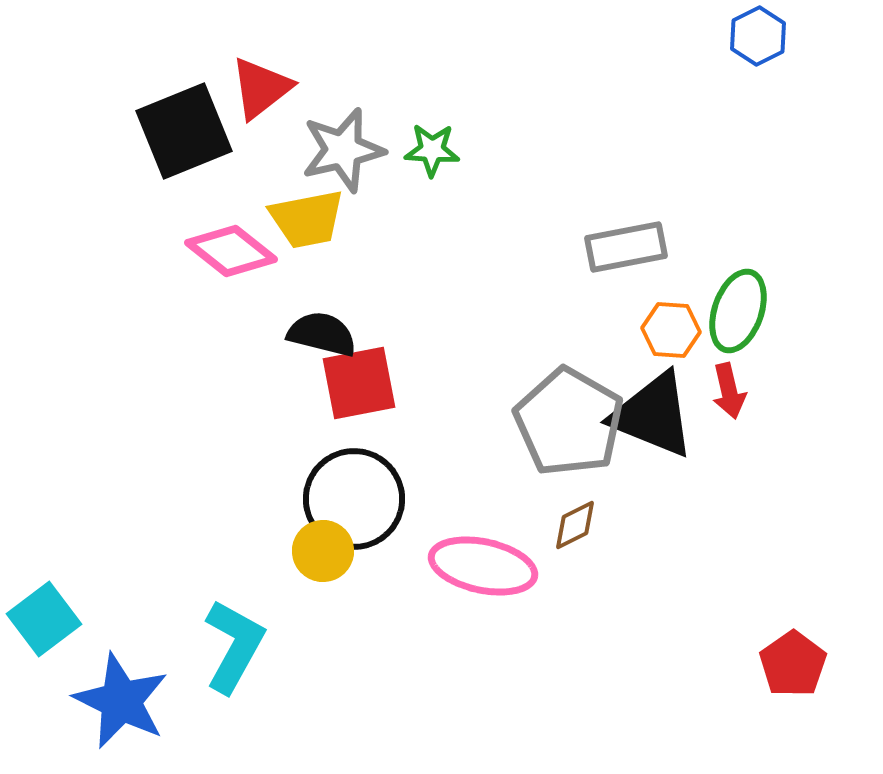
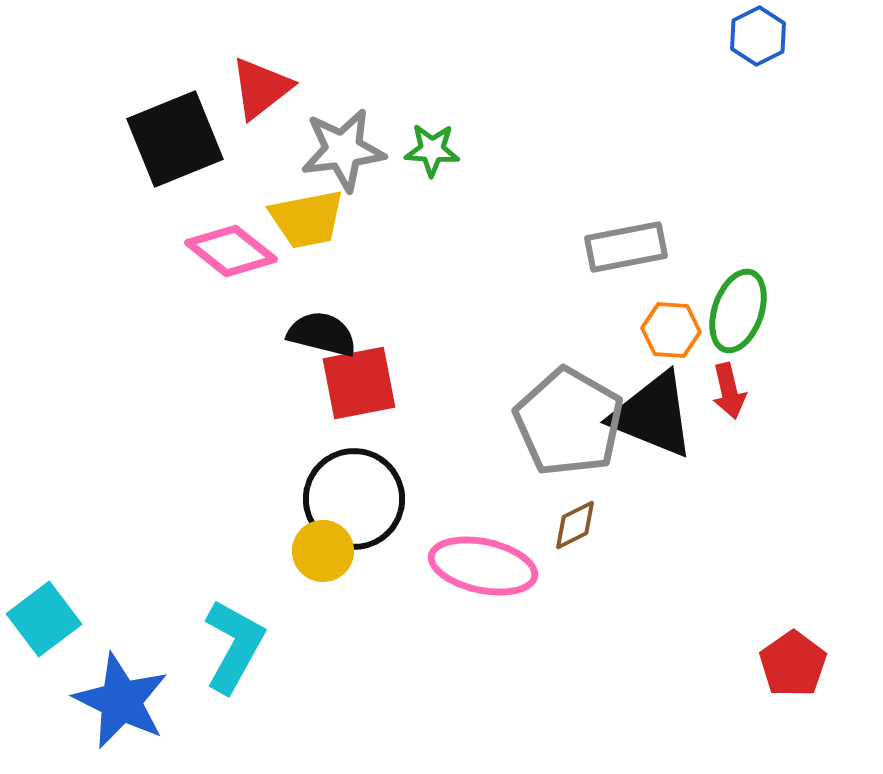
black square: moved 9 px left, 8 px down
gray star: rotated 6 degrees clockwise
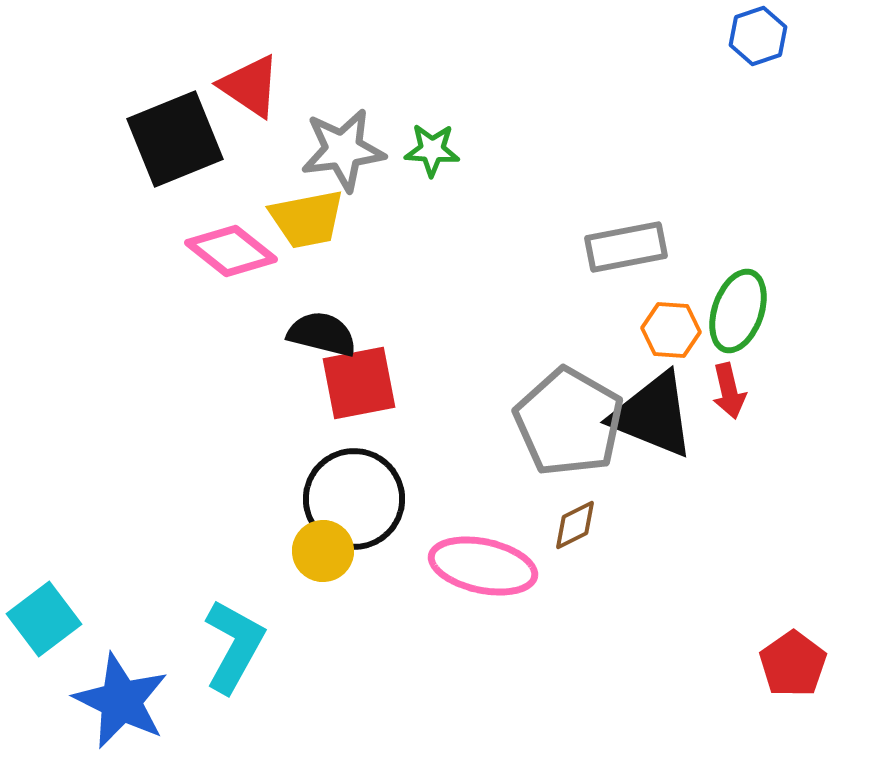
blue hexagon: rotated 8 degrees clockwise
red triangle: moved 11 px left, 2 px up; rotated 48 degrees counterclockwise
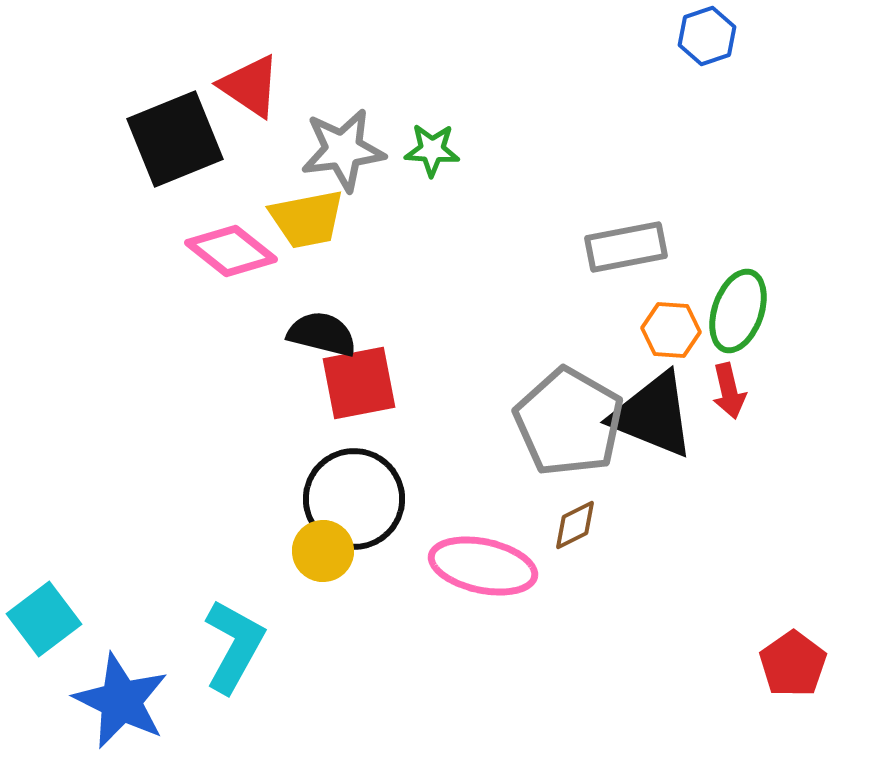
blue hexagon: moved 51 px left
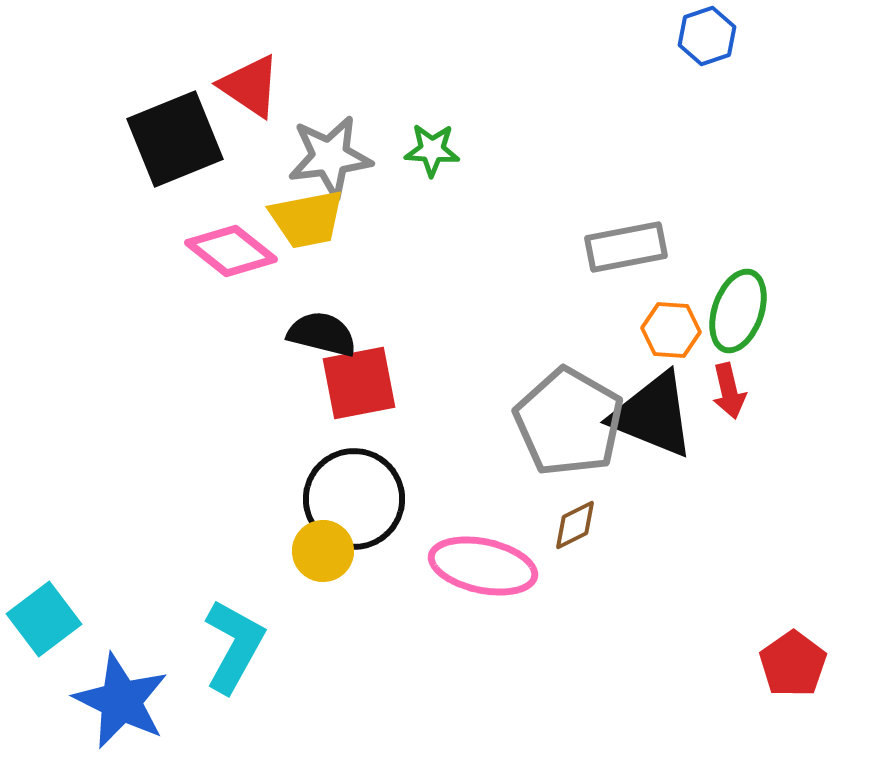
gray star: moved 13 px left, 7 px down
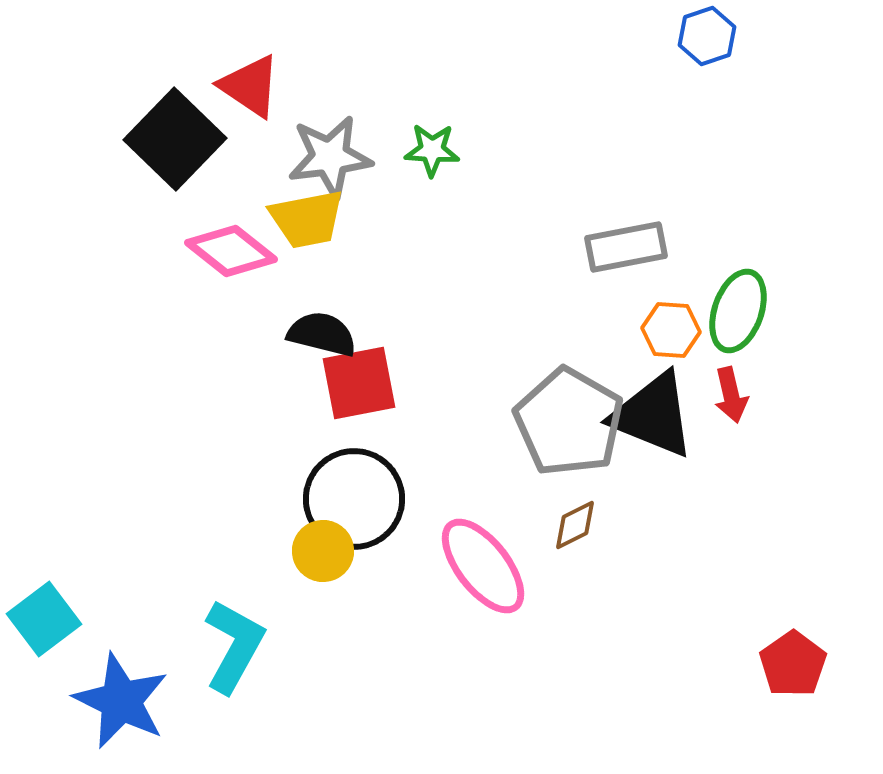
black square: rotated 24 degrees counterclockwise
red arrow: moved 2 px right, 4 px down
pink ellipse: rotated 40 degrees clockwise
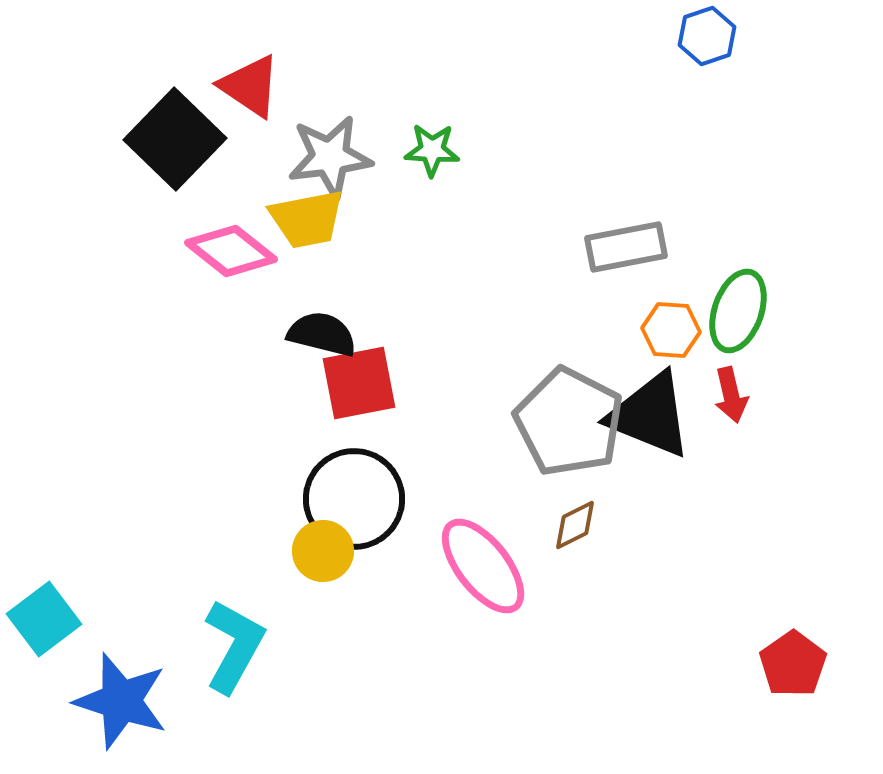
black triangle: moved 3 px left
gray pentagon: rotated 3 degrees counterclockwise
blue star: rotated 8 degrees counterclockwise
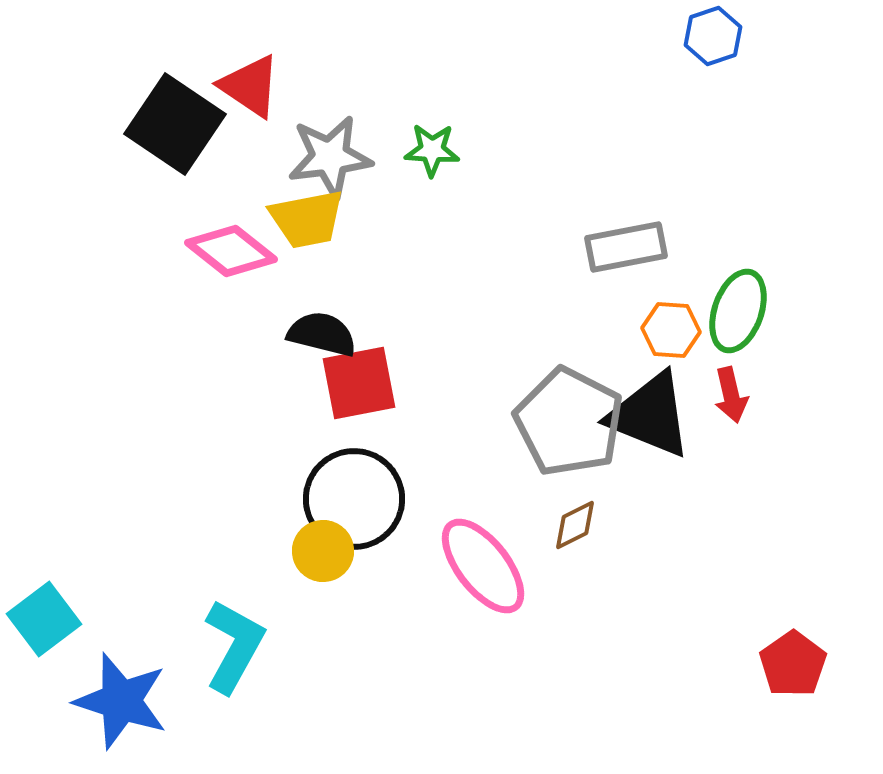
blue hexagon: moved 6 px right
black square: moved 15 px up; rotated 10 degrees counterclockwise
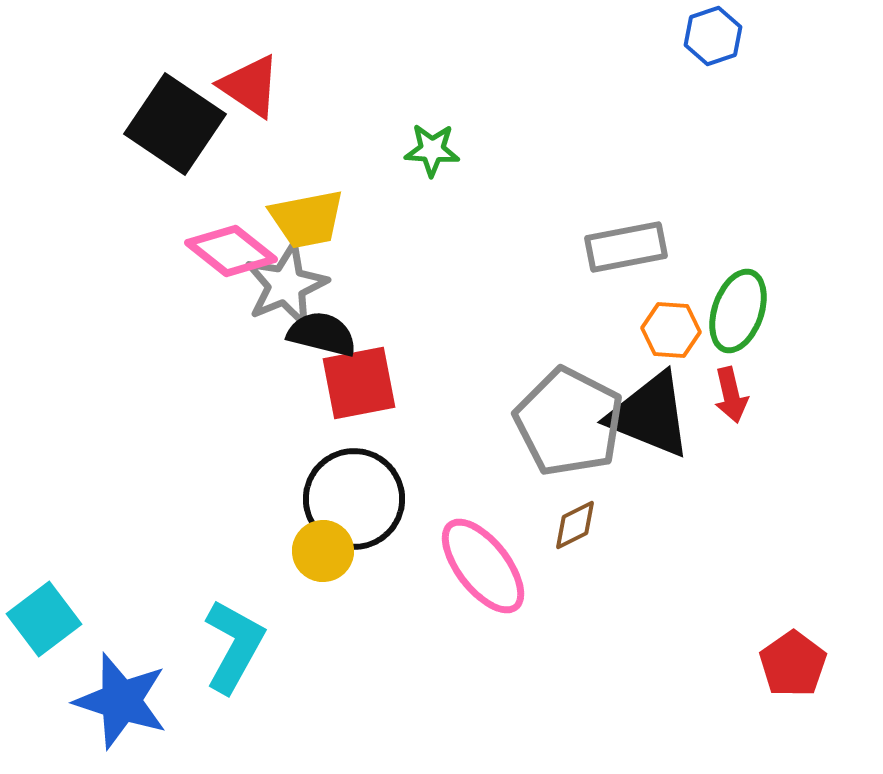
gray star: moved 44 px left, 128 px down; rotated 16 degrees counterclockwise
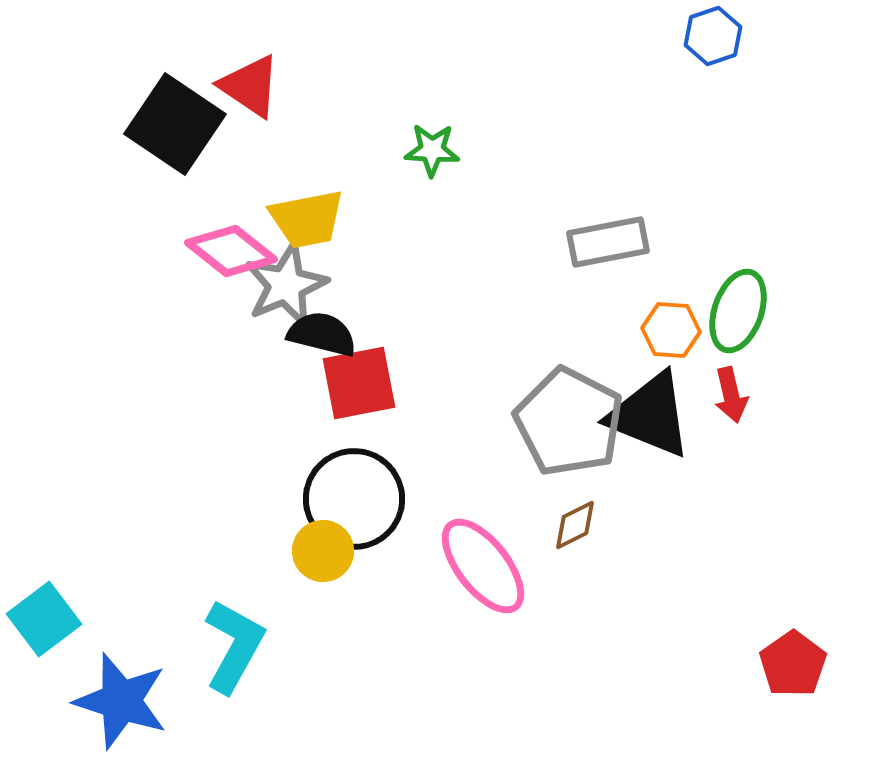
gray rectangle: moved 18 px left, 5 px up
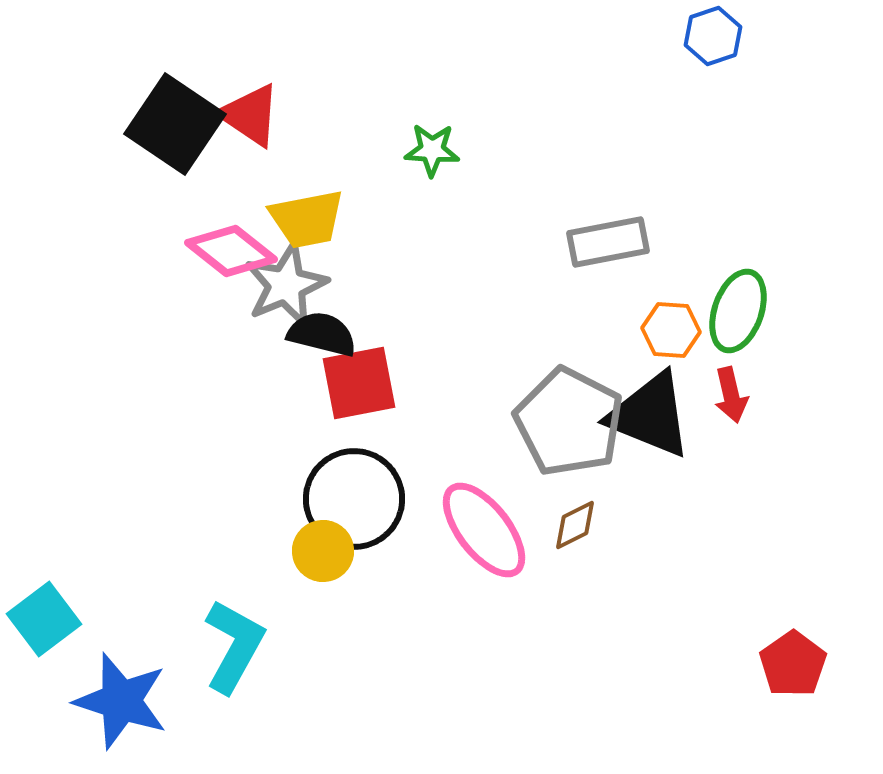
red triangle: moved 29 px down
pink ellipse: moved 1 px right, 36 px up
